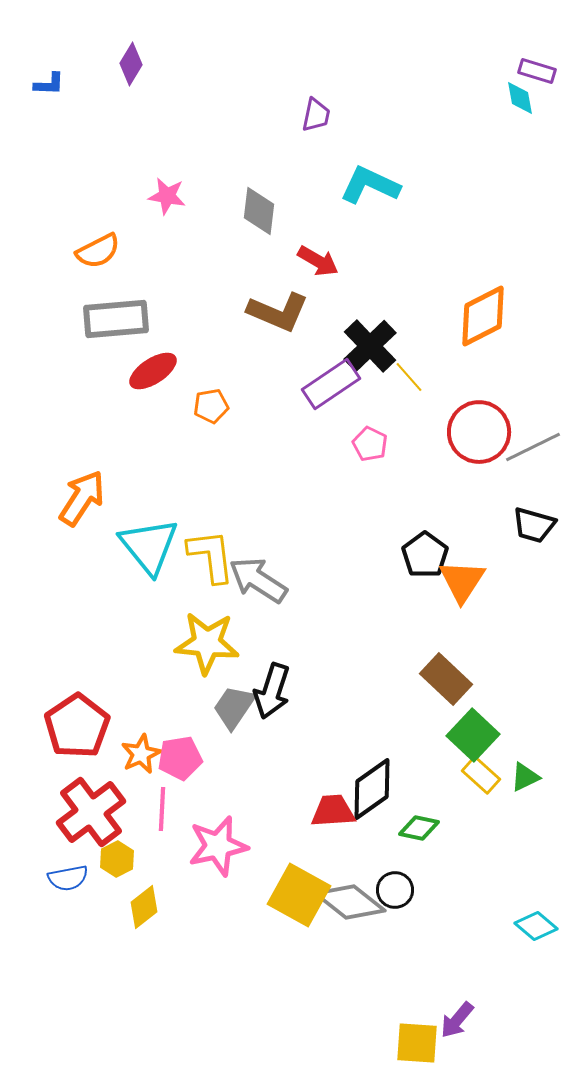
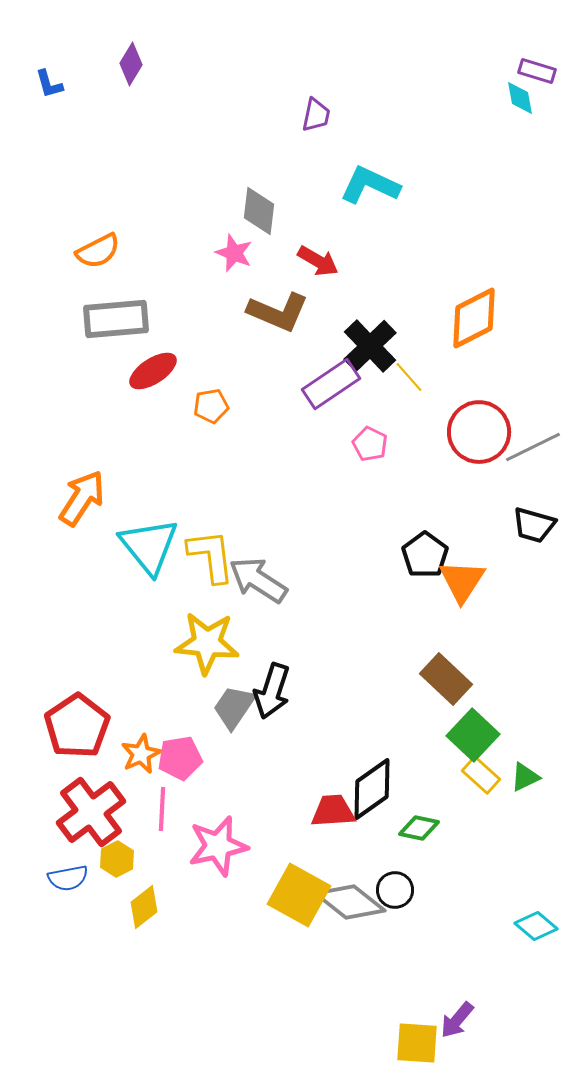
blue L-shape at (49, 84): rotated 72 degrees clockwise
pink star at (167, 196): moved 67 px right, 57 px down; rotated 12 degrees clockwise
orange diamond at (483, 316): moved 9 px left, 2 px down
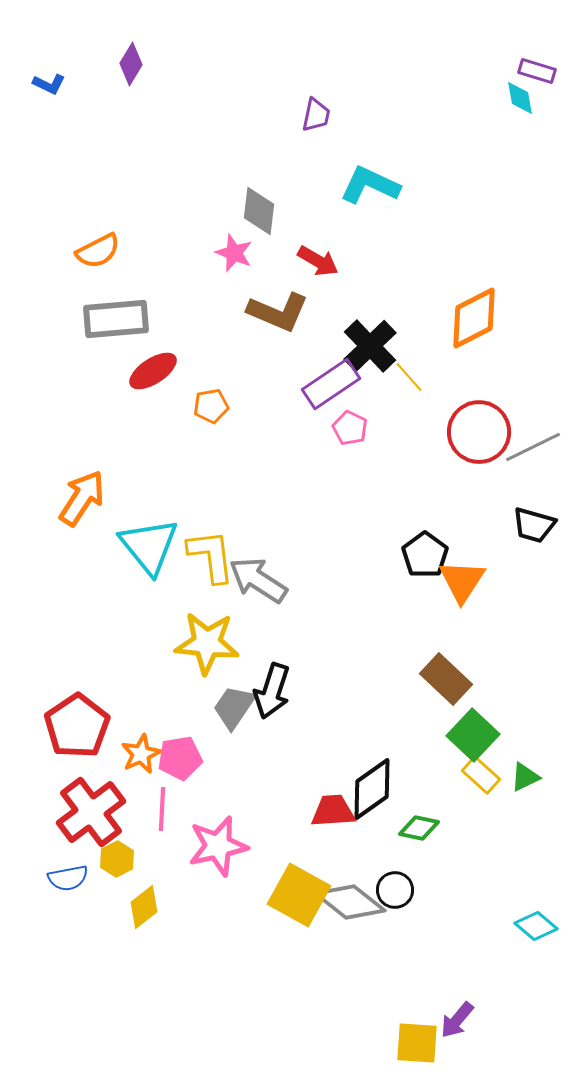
blue L-shape at (49, 84): rotated 48 degrees counterclockwise
pink pentagon at (370, 444): moved 20 px left, 16 px up
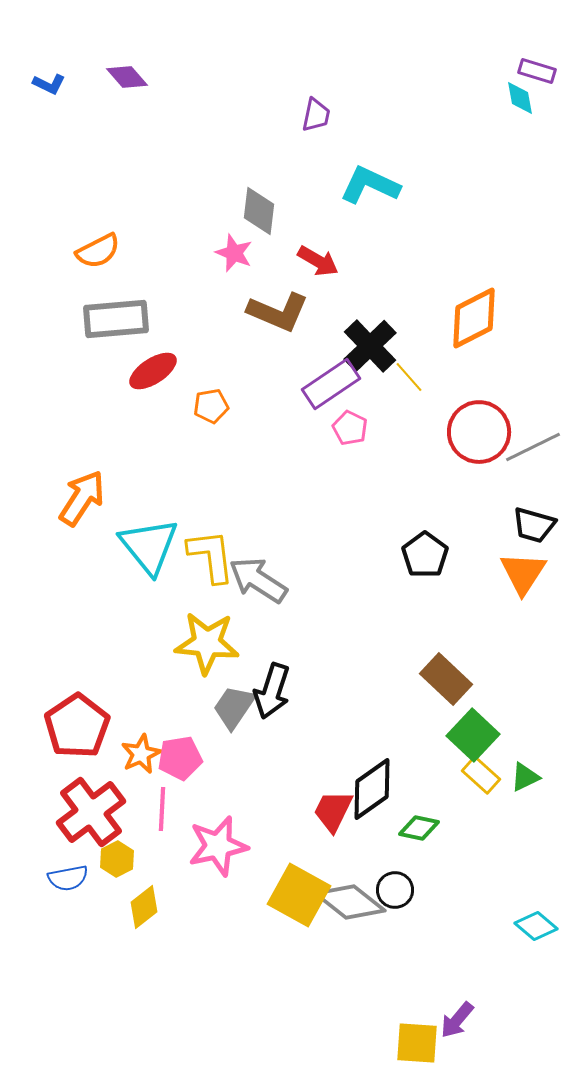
purple diamond at (131, 64): moved 4 px left, 13 px down; rotated 72 degrees counterclockwise
orange triangle at (462, 581): moved 61 px right, 8 px up
red trapezoid at (333, 811): rotated 60 degrees counterclockwise
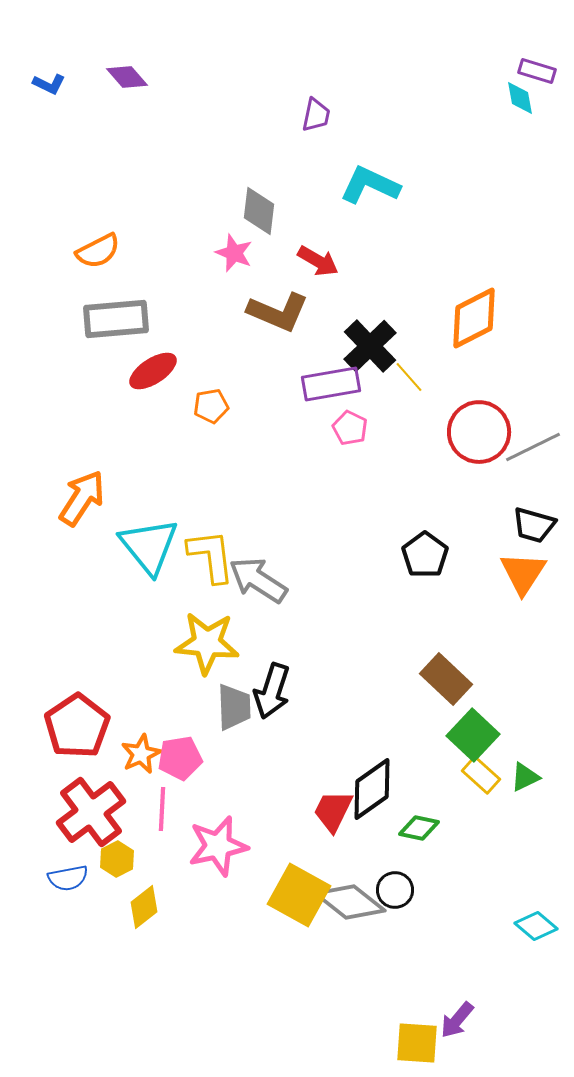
purple rectangle at (331, 384): rotated 24 degrees clockwise
gray trapezoid at (234, 707): rotated 144 degrees clockwise
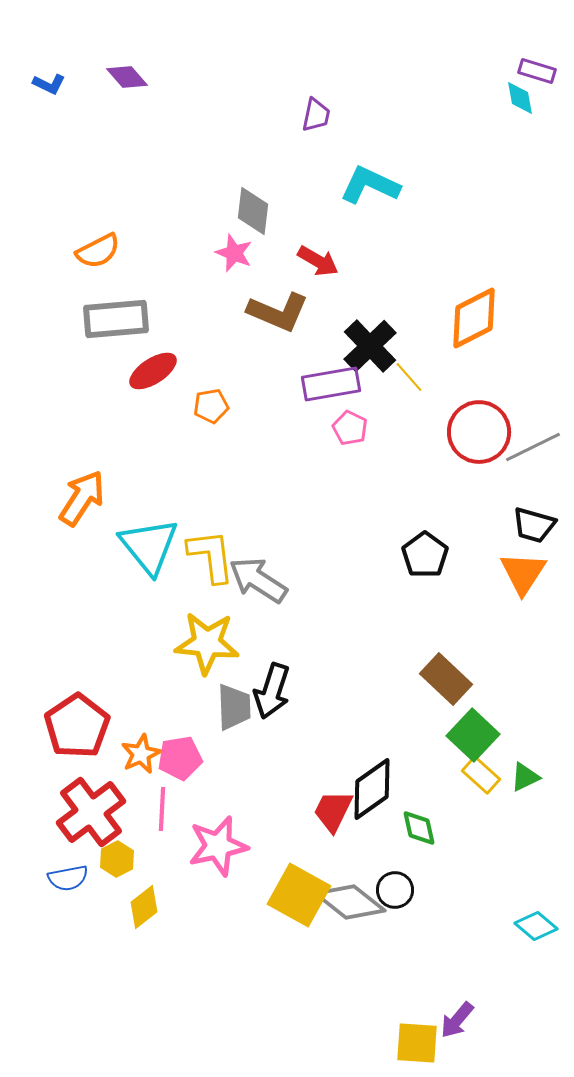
gray diamond at (259, 211): moved 6 px left
green diamond at (419, 828): rotated 66 degrees clockwise
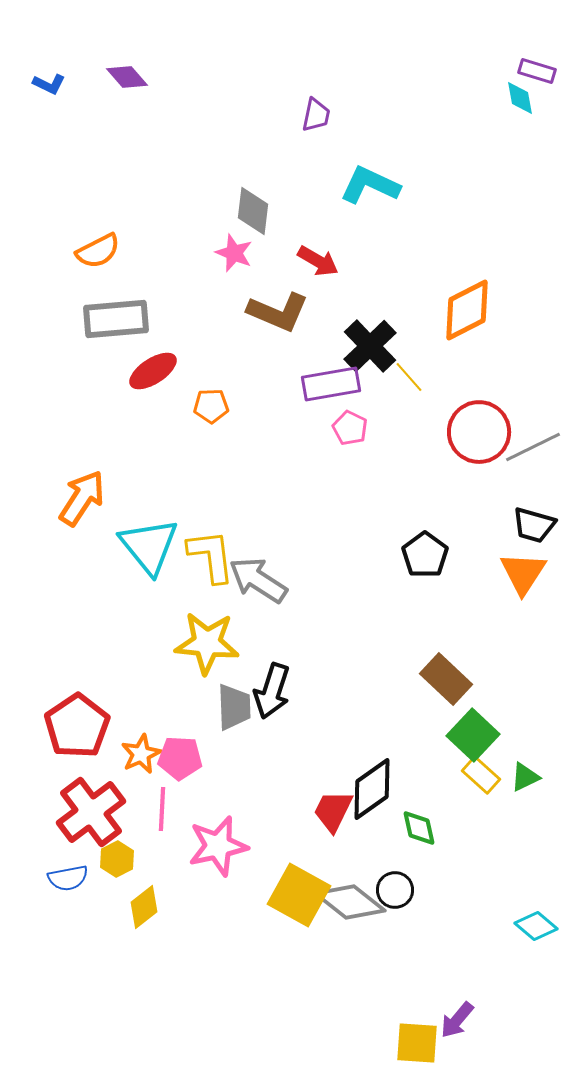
orange diamond at (474, 318): moved 7 px left, 8 px up
orange pentagon at (211, 406): rotated 8 degrees clockwise
pink pentagon at (180, 758): rotated 12 degrees clockwise
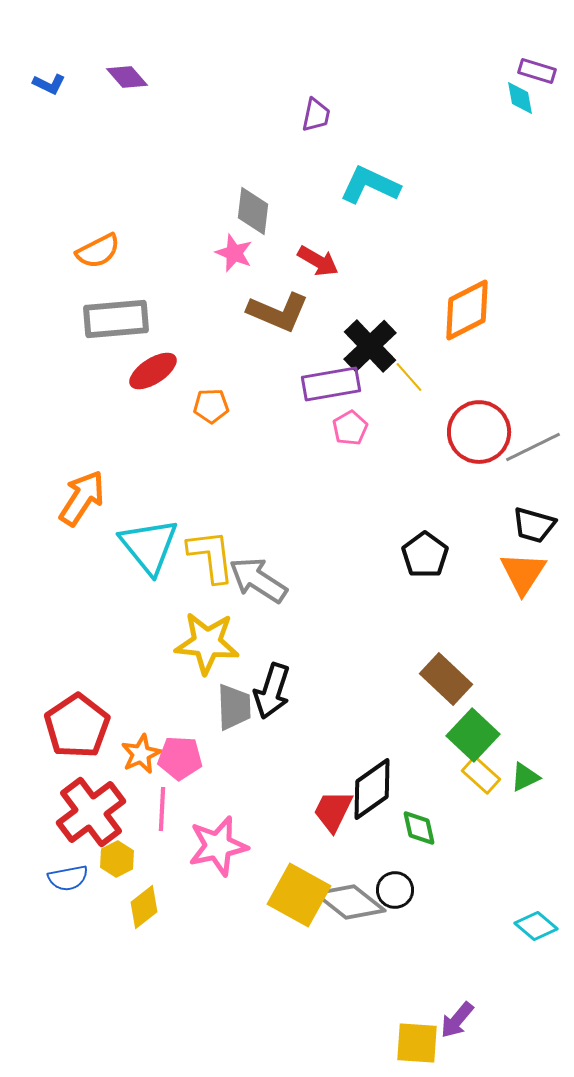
pink pentagon at (350, 428): rotated 16 degrees clockwise
